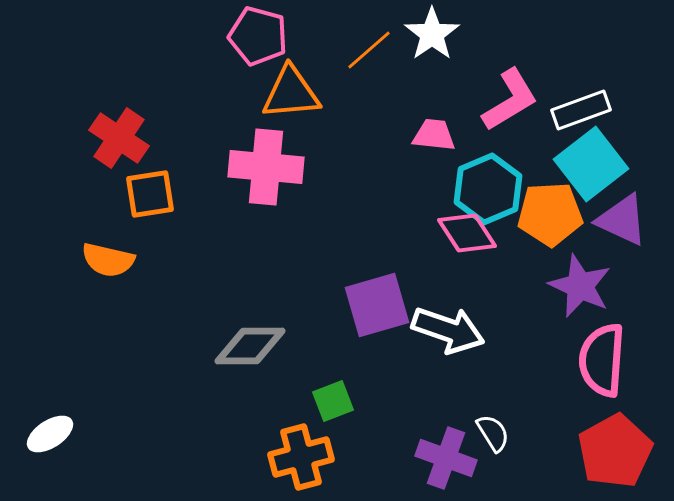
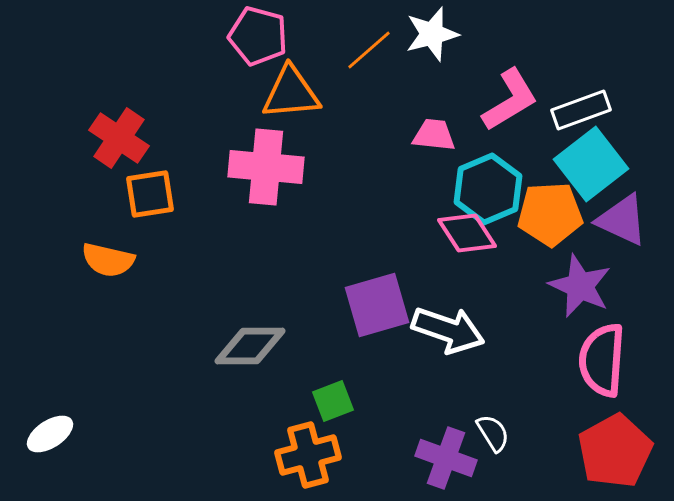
white star: rotated 20 degrees clockwise
orange cross: moved 7 px right, 2 px up
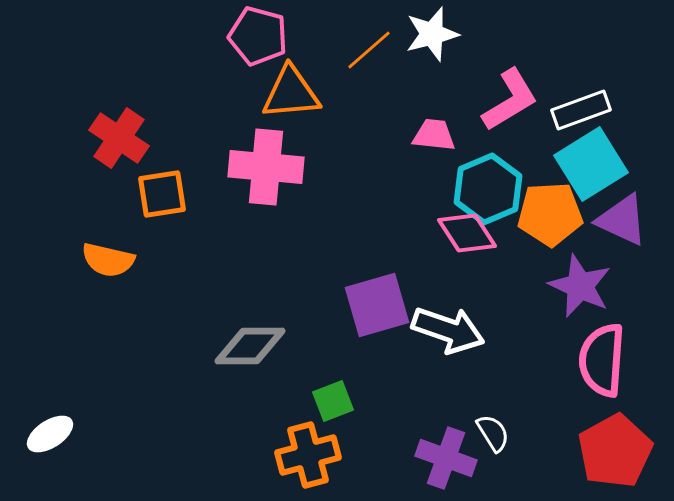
cyan square: rotated 6 degrees clockwise
orange square: moved 12 px right
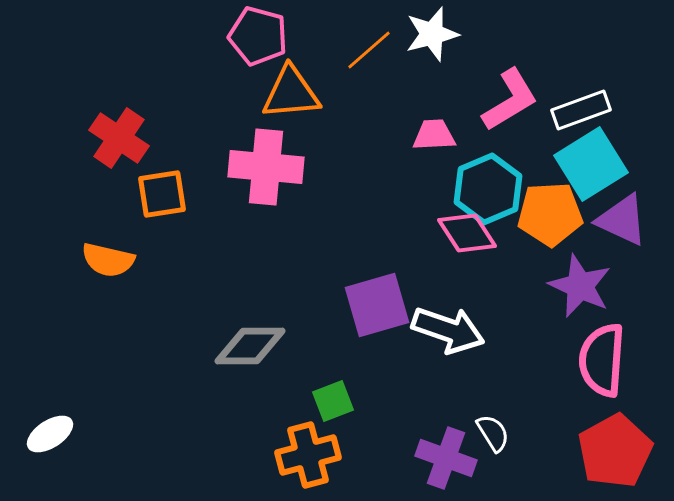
pink trapezoid: rotated 9 degrees counterclockwise
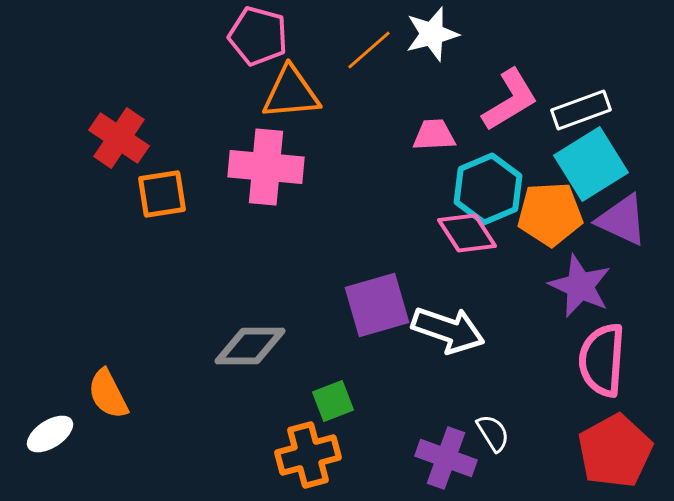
orange semicircle: moved 134 px down; rotated 50 degrees clockwise
